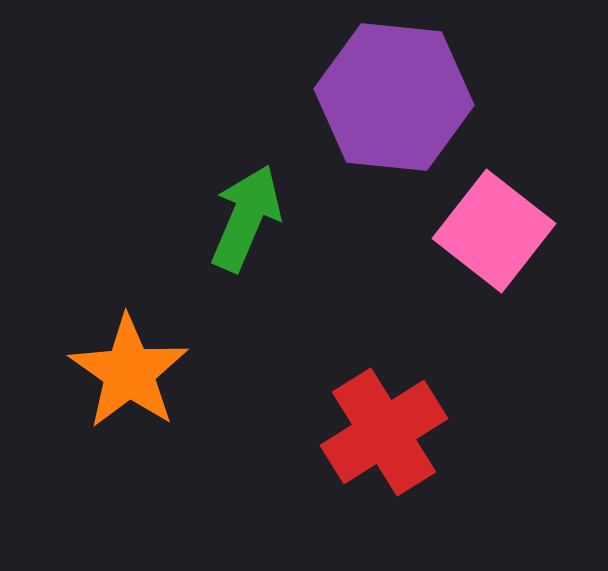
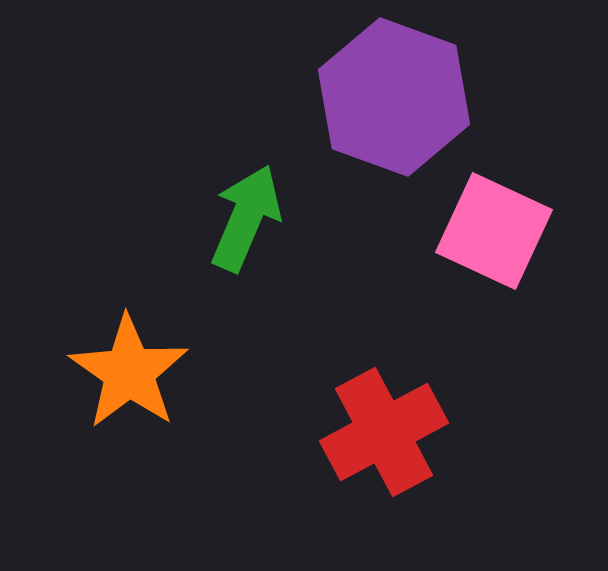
purple hexagon: rotated 14 degrees clockwise
pink square: rotated 13 degrees counterclockwise
red cross: rotated 4 degrees clockwise
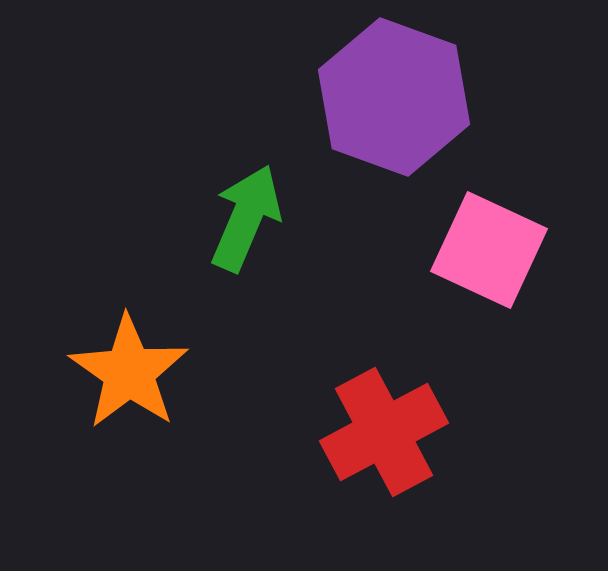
pink square: moved 5 px left, 19 px down
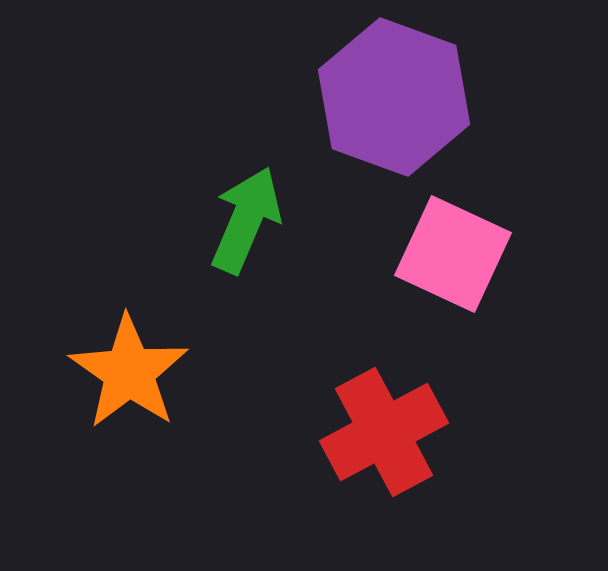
green arrow: moved 2 px down
pink square: moved 36 px left, 4 px down
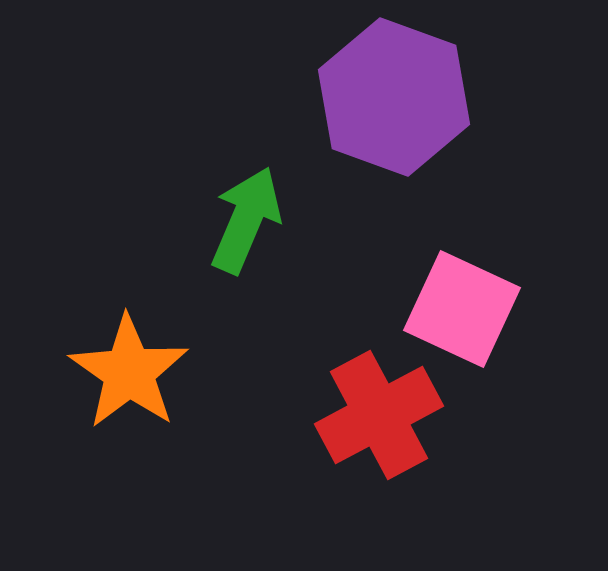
pink square: moved 9 px right, 55 px down
red cross: moved 5 px left, 17 px up
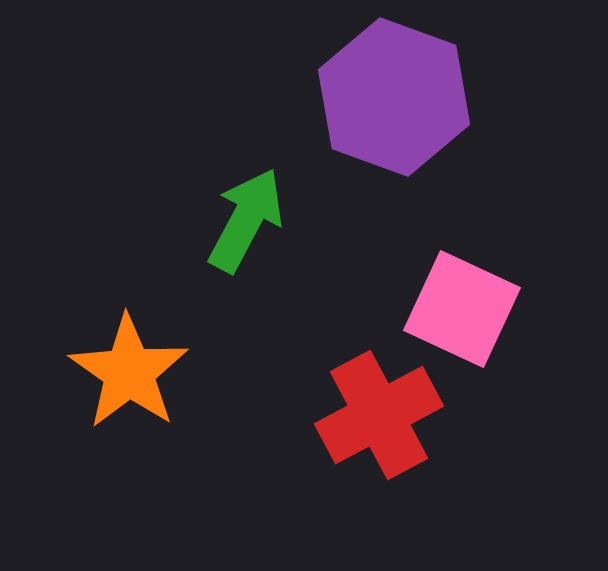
green arrow: rotated 5 degrees clockwise
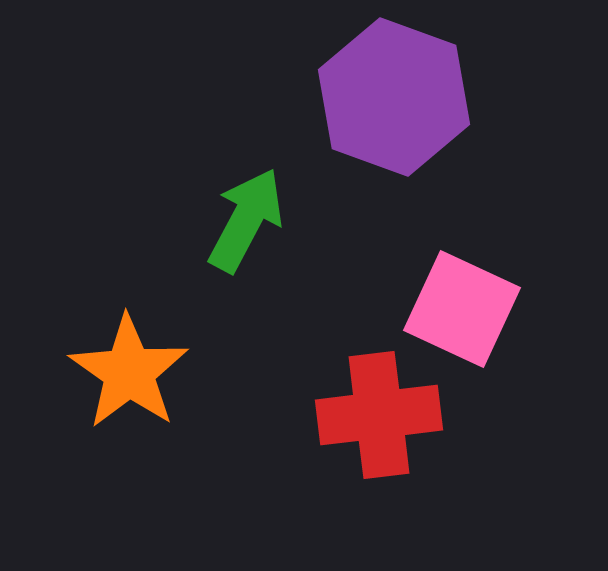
red cross: rotated 21 degrees clockwise
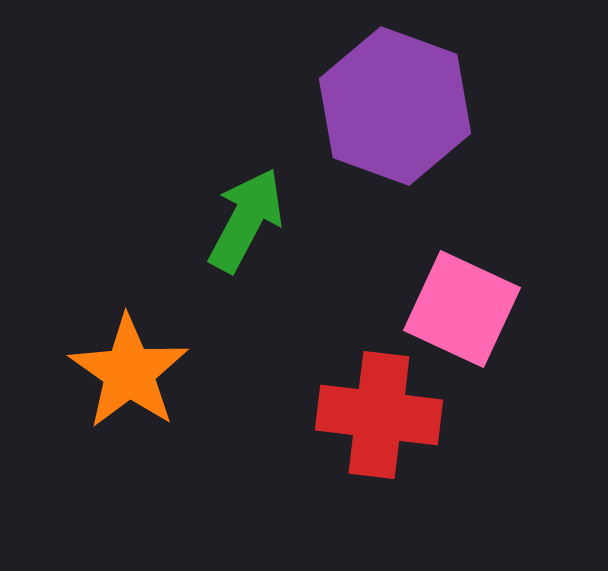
purple hexagon: moved 1 px right, 9 px down
red cross: rotated 14 degrees clockwise
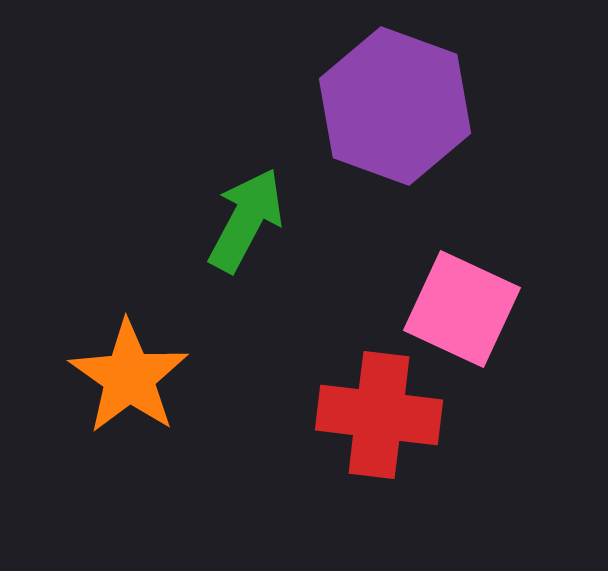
orange star: moved 5 px down
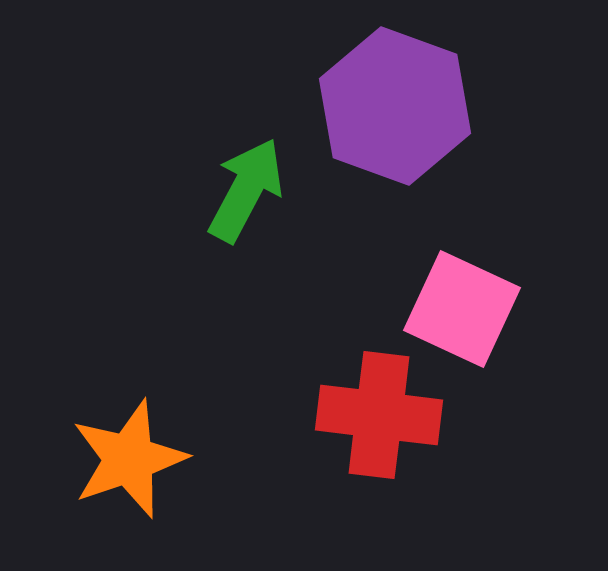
green arrow: moved 30 px up
orange star: moved 82 px down; rotated 18 degrees clockwise
